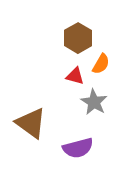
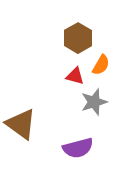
orange semicircle: moved 1 px down
gray star: rotated 24 degrees clockwise
brown triangle: moved 10 px left, 1 px down
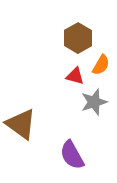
purple semicircle: moved 6 px left, 7 px down; rotated 76 degrees clockwise
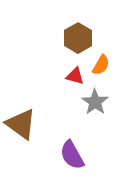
gray star: moved 1 px right; rotated 20 degrees counterclockwise
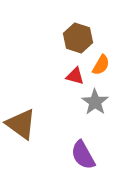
brown hexagon: rotated 12 degrees counterclockwise
purple semicircle: moved 11 px right
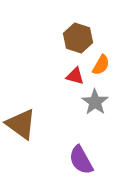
purple semicircle: moved 2 px left, 5 px down
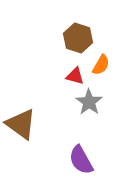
gray star: moved 6 px left
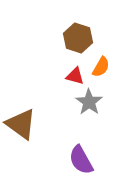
orange semicircle: moved 2 px down
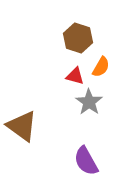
brown triangle: moved 1 px right, 2 px down
purple semicircle: moved 5 px right, 1 px down
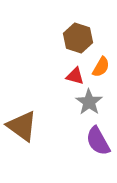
purple semicircle: moved 12 px right, 20 px up
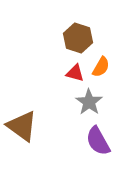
red triangle: moved 3 px up
